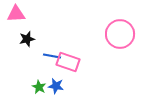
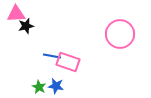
black star: moved 1 px left, 13 px up
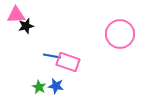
pink triangle: moved 1 px down
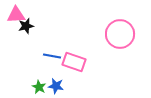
pink rectangle: moved 6 px right
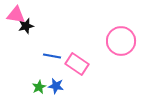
pink triangle: rotated 12 degrees clockwise
pink circle: moved 1 px right, 7 px down
pink rectangle: moved 3 px right, 2 px down; rotated 15 degrees clockwise
green star: rotated 16 degrees clockwise
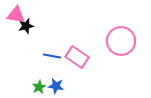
pink rectangle: moved 7 px up
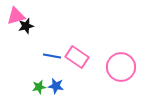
pink triangle: moved 1 px down; rotated 24 degrees counterclockwise
pink circle: moved 26 px down
green star: rotated 16 degrees clockwise
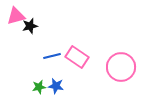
black star: moved 4 px right
blue line: rotated 24 degrees counterclockwise
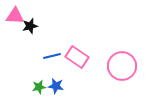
pink triangle: moved 1 px left; rotated 18 degrees clockwise
pink circle: moved 1 px right, 1 px up
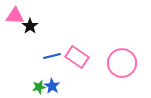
black star: rotated 21 degrees counterclockwise
pink circle: moved 3 px up
blue star: moved 4 px left; rotated 21 degrees clockwise
